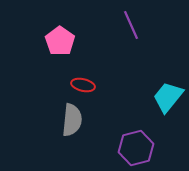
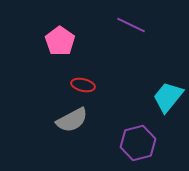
purple line: rotated 40 degrees counterclockwise
gray semicircle: rotated 56 degrees clockwise
purple hexagon: moved 2 px right, 5 px up
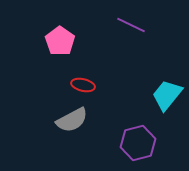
cyan trapezoid: moved 1 px left, 2 px up
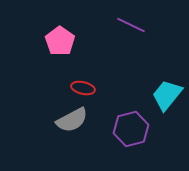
red ellipse: moved 3 px down
purple hexagon: moved 7 px left, 14 px up
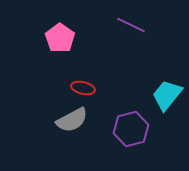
pink pentagon: moved 3 px up
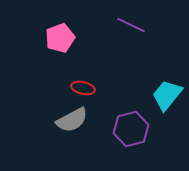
pink pentagon: rotated 16 degrees clockwise
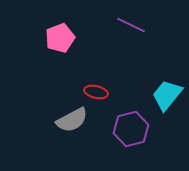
red ellipse: moved 13 px right, 4 px down
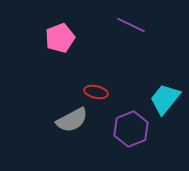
cyan trapezoid: moved 2 px left, 4 px down
purple hexagon: rotated 8 degrees counterclockwise
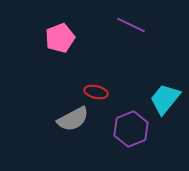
gray semicircle: moved 1 px right, 1 px up
